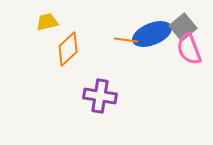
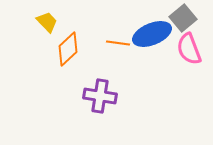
yellow trapezoid: rotated 60 degrees clockwise
gray square: moved 9 px up
orange line: moved 8 px left, 3 px down
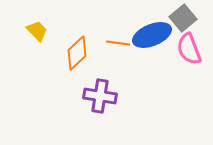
yellow trapezoid: moved 10 px left, 9 px down
blue ellipse: moved 1 px down
orange diamond: moved 9 px right, 4 px down
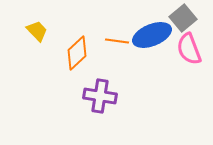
orange line: moved 1 px left, 2 px up
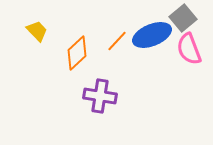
orange line: rotated 55 degrees counterclockwise
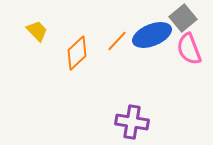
purple cross: moved 32 px right, 26 px down
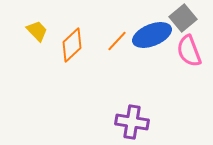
pink semicircle: moved 2 px down
orange diamond: moved 5 px left, 8 px up
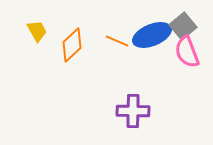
gray square: moved 8 px down
yellow trapezoid: rotated 15 degrees clockwise
orange line: rotated 70 degrees clockwise
pink semicircle: moved 2 px left, 1 px down
purple cross: moved 1 px right, 11 px up; rotated 8 degrees counterclockwise
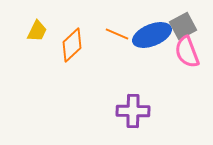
gray square: rotated 12 degrees clockwise
yellow trapezoid: rotated 55 degrees clockwise
orange line: moved 7 px up
